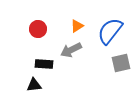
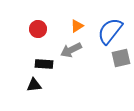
gray square: moved 5 px up
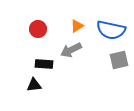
blue semicircle: moved 1 px right, 1 px up; rotated 116 degrees counterclockwise
gray square: moved 2 px left, 2 px down
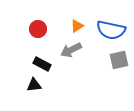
black rectangle: moved 2 px left; rotated 24 degrees clockwise
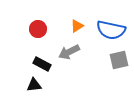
gray arrow: moved 2 px left, 2 px down
